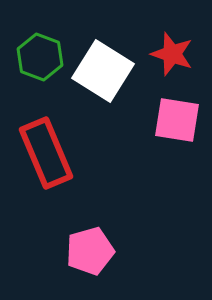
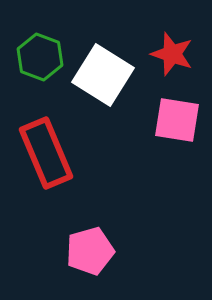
white square: moved 4 px down
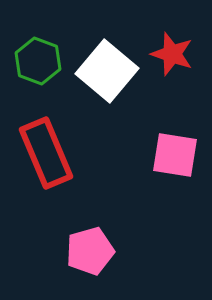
green hexagon: moved 2 px left, 4 px down
white square: moved 4 px right, 4 px up; rotated 8 degrees clockwise
pink square: moved 2 px left, 35 px down
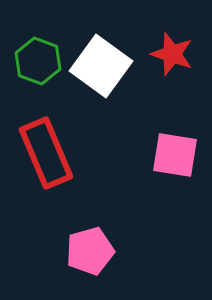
white square: moved 6 px left, 5 px up; rotated 4 degrees counterclockwise
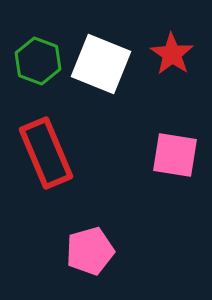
red star: rotated 15 degrees clockwise
white square: moved 2 px up; rotated 14 degrees counterclockwise
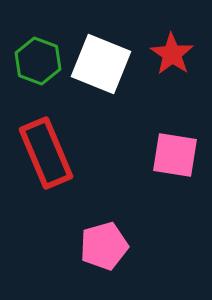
pink pentagon: moved 14 px right, 5 px up
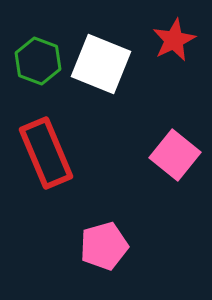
red star: moved 2 px right, 14 px up; rotated 12 degrees clockwise
pink square: rotated 30 degrees clockwise
